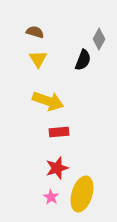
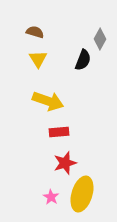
gray diamond: moved 1 px right
red star: moved 8 px right, 5 px up
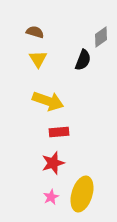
gray diamond: moved 1 px right, 2 px up; rotated 25 degrees clockwise
red star: moved 12 px left
pink star: rotated 14 degrees clockwise
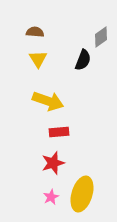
brown semicircle: rotated 12 degrees counterclockwise
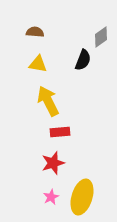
yellow triangle: moved 5 px down; rotated 48 degrees counterclockwise
yellow arrow: rotated 136 degrees counterclockwise
red rectangle: moved 1 px right
yellow ellipse: moved 3 px down
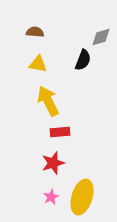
gray diamond: rotated 20 degrees clockwise
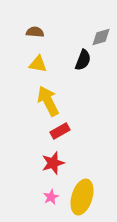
red rectangle: moved 1 px up; rotated 24 degrees counterclockwise
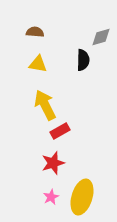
black semicircle: rotated 20 degrees counterclockwise
yellow arrow: moved 3 px left, 4 px down
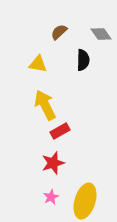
brown semicircle: moved 24 px right; rotated 48 degrees counterclockwise
gray diamond: moved 3 px up; rotated 70 degrees clockwise
yellow ellipse: moved 3 px right, 4 px down
